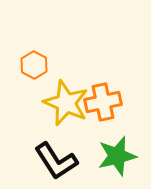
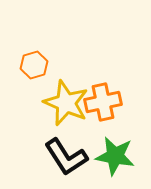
orange hexagon: rotated 16 degrees clockwise
green star: moved 2 px left; rotated 24 degrees clockwise
black L-shape: moved 10 px right, 4 px up
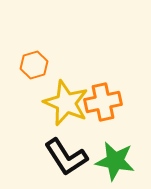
green star: moved 5 px down
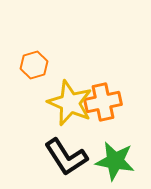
yellow star: moved 4 px right
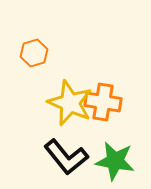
orange hexagon: moved 12 px up
orange cross: rotated 21 degrees clockwise
black L-shape: rotated 6 degrees counterclockwise
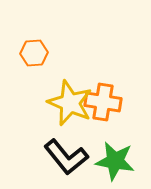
orange hexagon: rotated 12 degrees clockwise
